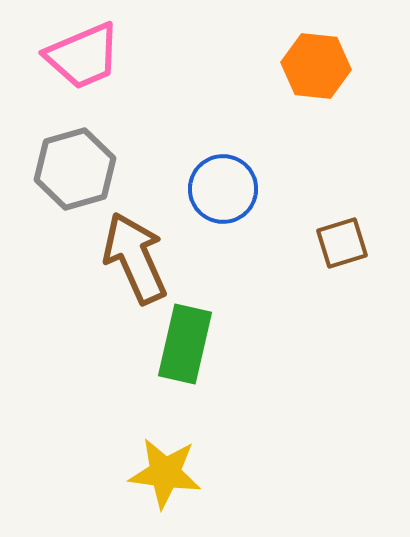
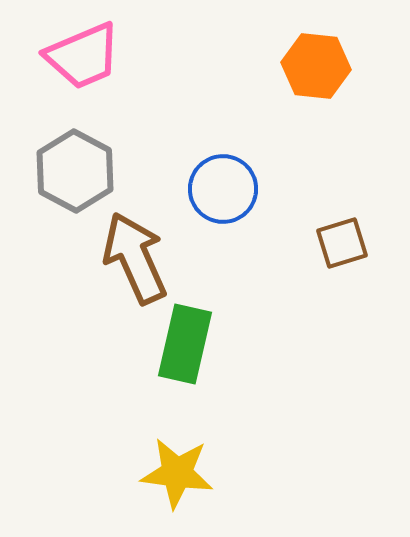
gray hexagon: moved 2 px down; rotated 16 degrees counterclockwise
yellow star: moved 12 px right
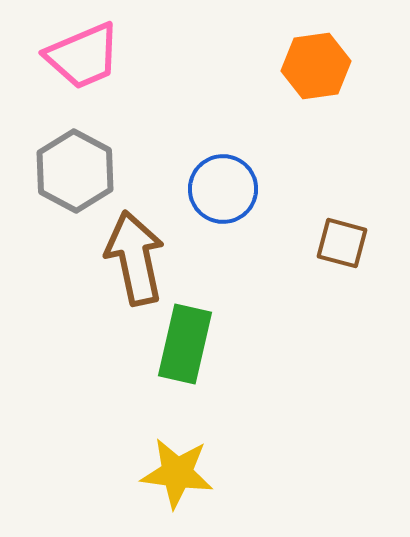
orange hexagon: rotated 14 degrees counterclockwise
brown square: rotated 32 degrees clockwise
brown arrow: rotated 12 degrees clockwise
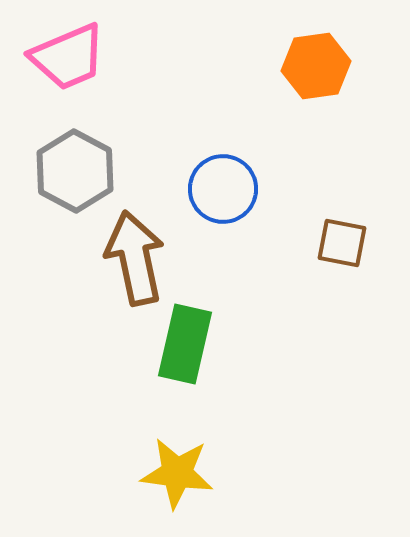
pink trapezoid: moved 15 px left, 1 px down
brown square: rotated 4 degrees counterclockwise
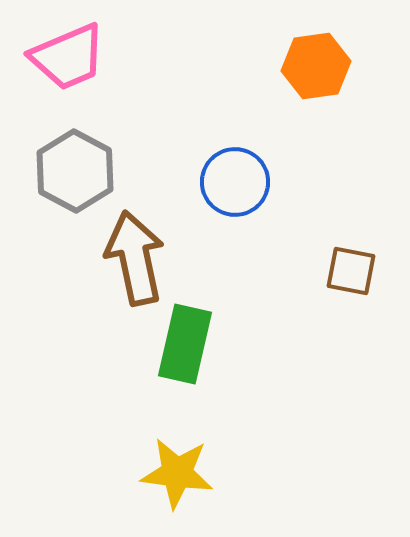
blue circle: moved 12 px right, 7 px up
brown square: moved 9 px right, 28 px down
